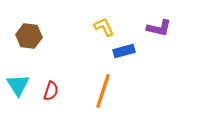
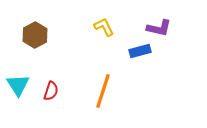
brown hexagon: moved 6 px right, 1 px up; rotated 25 degrees clockwise
blue rectangle: moved 16 px right
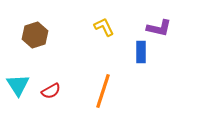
brown hexagon: rotated 10 degrees clockwise
blue rectangle: moved 1 px right, 1 px down; rotated 75 degrees counterclockwise
red semicircle: rotated 42 degrees clockwise
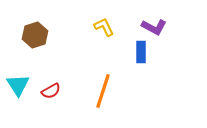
purple L-shape: moved 5 px left, 1 px up; rotated 15 degrees clockwise
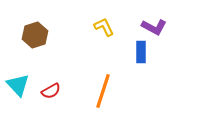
cyan triangle: rotated 10 degrees counterclockwise
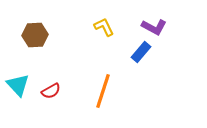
brown hexagon: rotated 15 degrees clockwise
blue rectangle: rotated 40 degrees clockwise
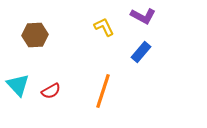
purple L-shape: moved 11 px left, 11 px up
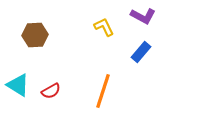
cyan triangle: rotated 15 degrees counterclockwise
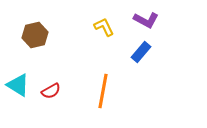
purple L-shape: moved 3 px right, 4 px down
brown hexagon: rotated 10 degrees counterclockwise
orange line: rotated 8 degrees counterclockwise
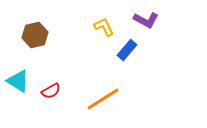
blue rectangle: moved 14 px left, 2 px up
cyan triangle: moved 4 px up
orange line: moved 8 px down; rotated 48 degrees clockwise
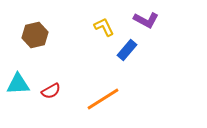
cyan triangle: moved 3 px down; rotated 35 degrees counterclockwise
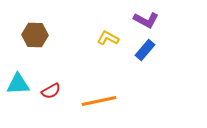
yellow L-shape: moved 4 px right, 11 px down; rotated 35 degrees counterclockwise
brown hexagon: rotated 15 degrees clockwise
blue rectangle: moved 18 px right
orange line: moved 4 px left, 2 px down; rotated 20 degrees clockwise
